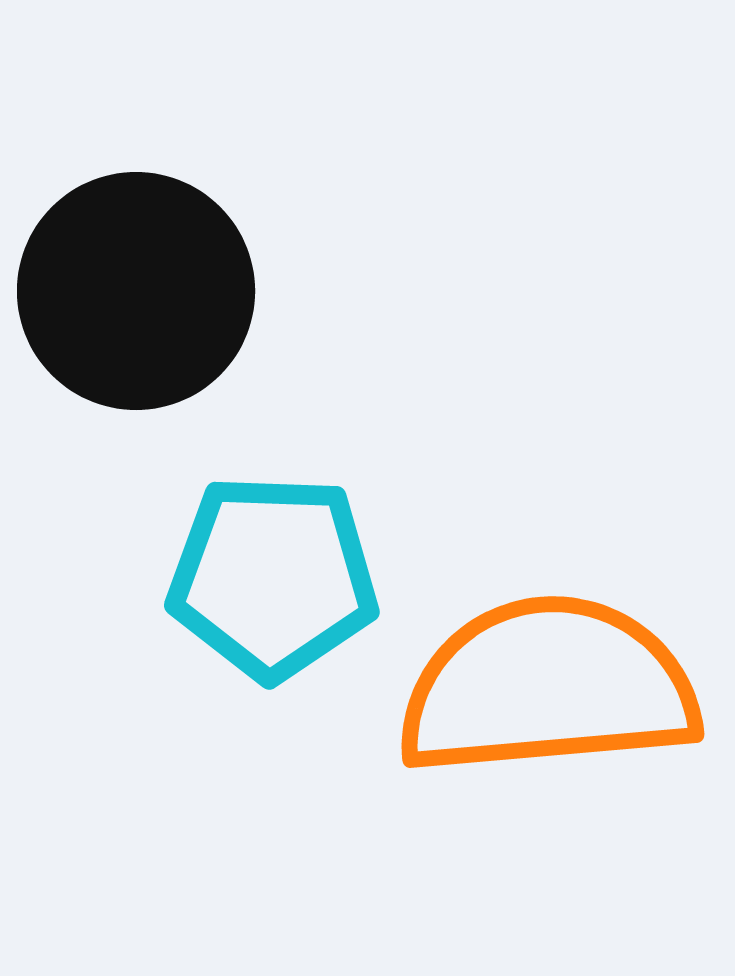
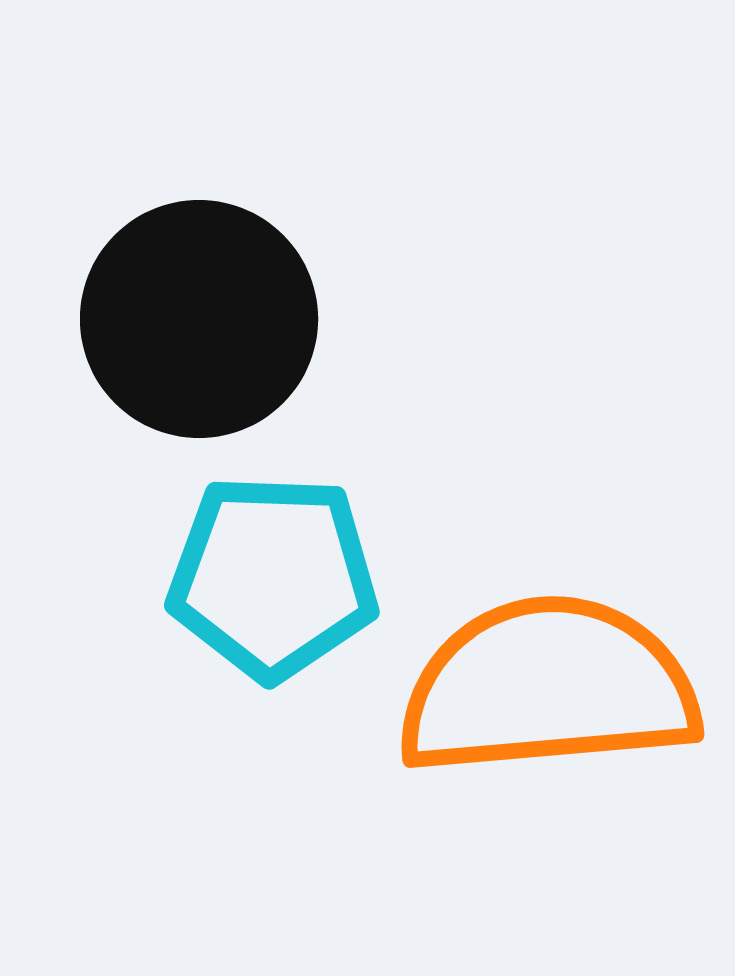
black circle: moved 63 px right, 28 px down
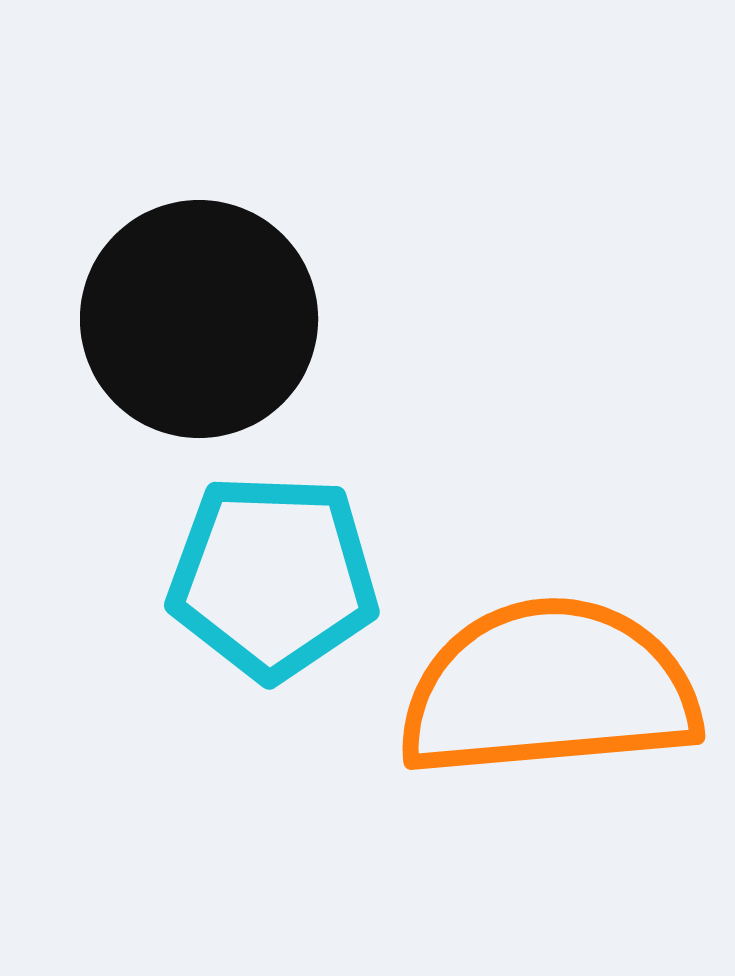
orange semicircle: moved 1 px right, 2 px down
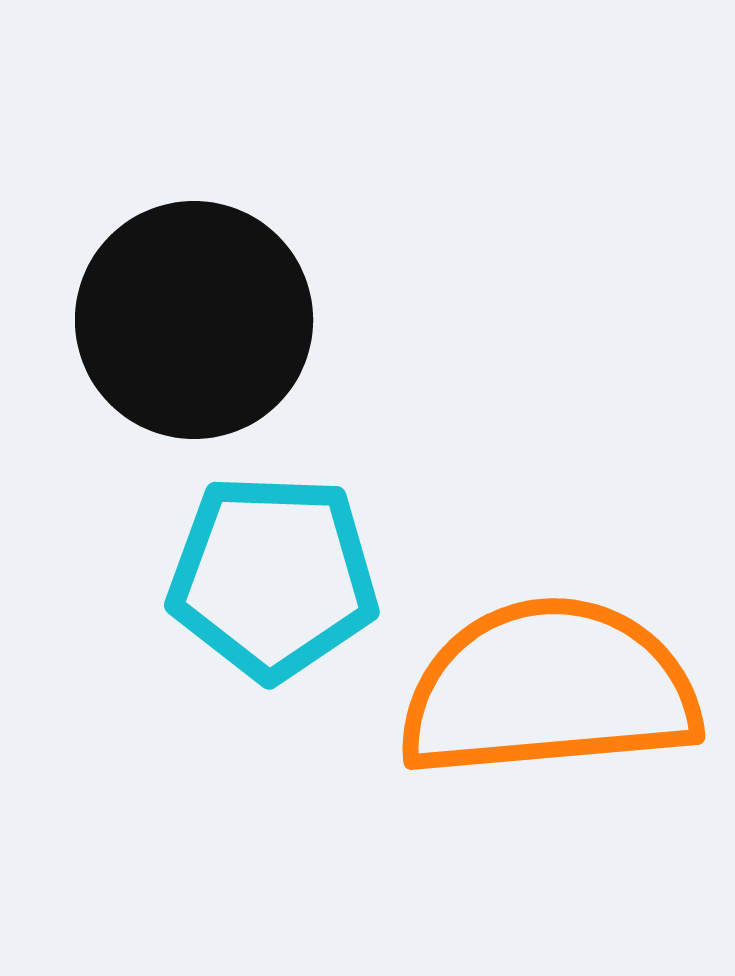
black circle: moved 5 px left, 1 px down
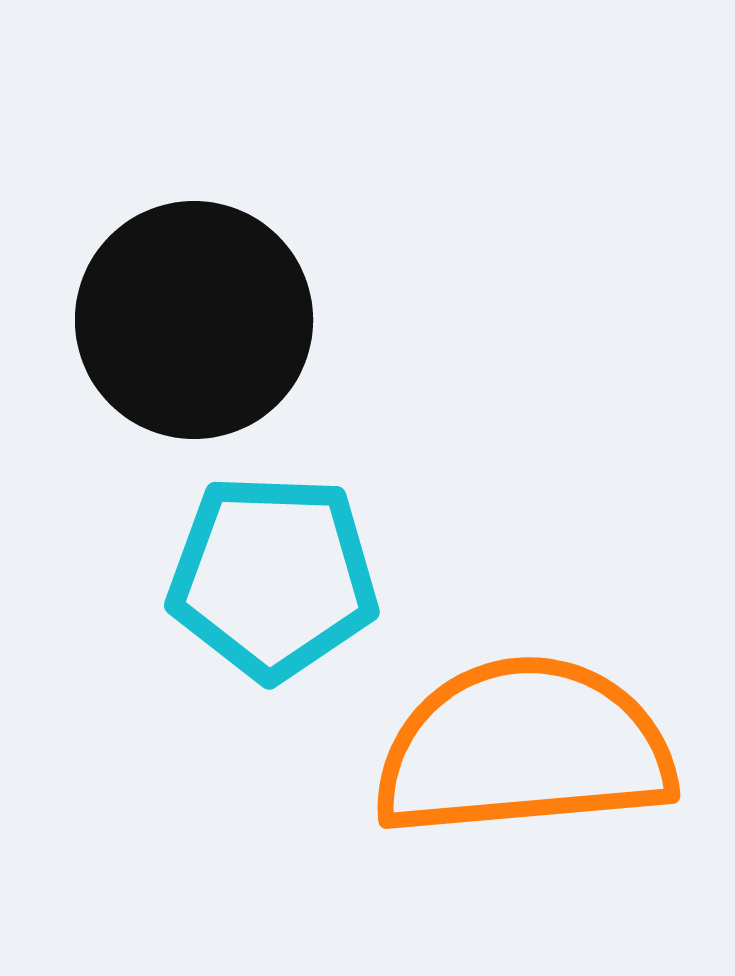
orange semicircle: moved 25 px left, 59 px down
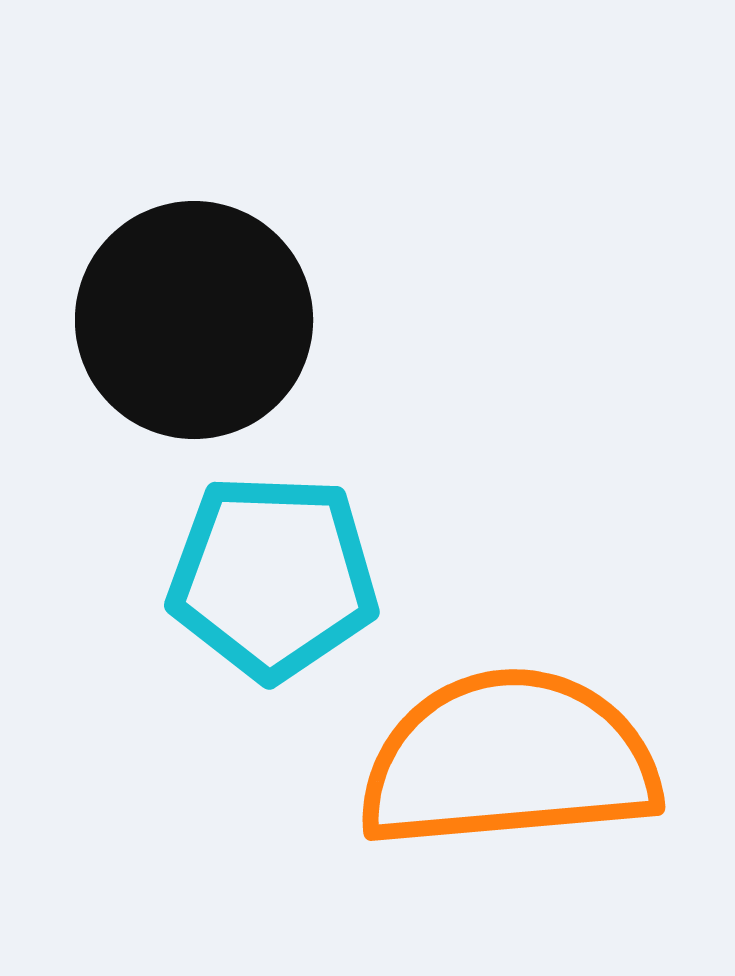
orange semicircle: moved 15 px left, 12 px down
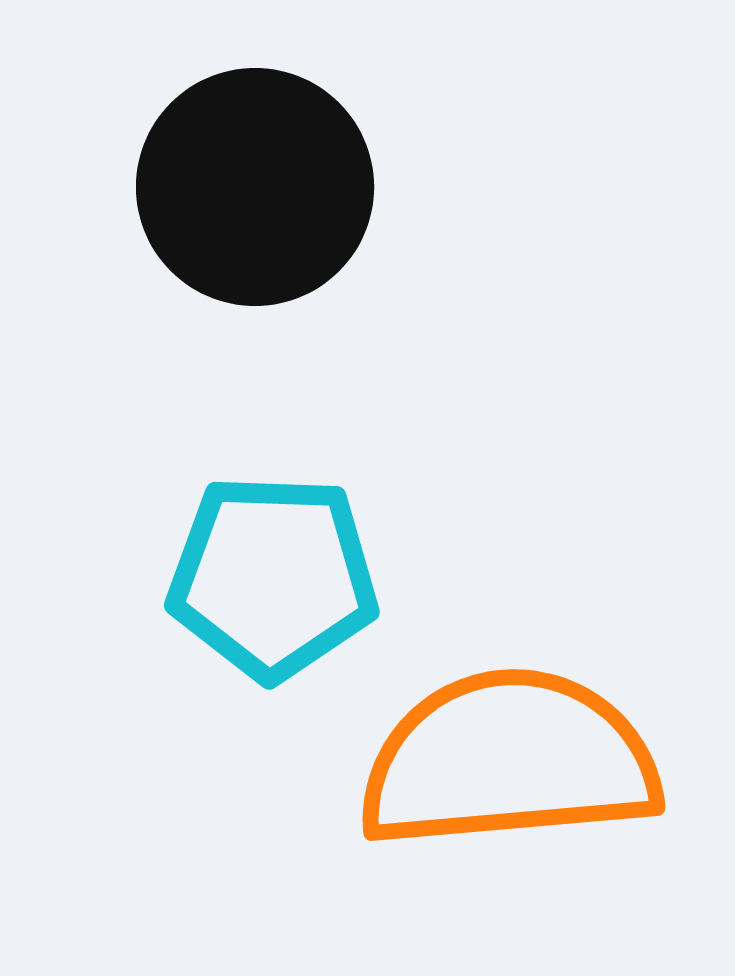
black circle: moved 61 px right, 133 px up
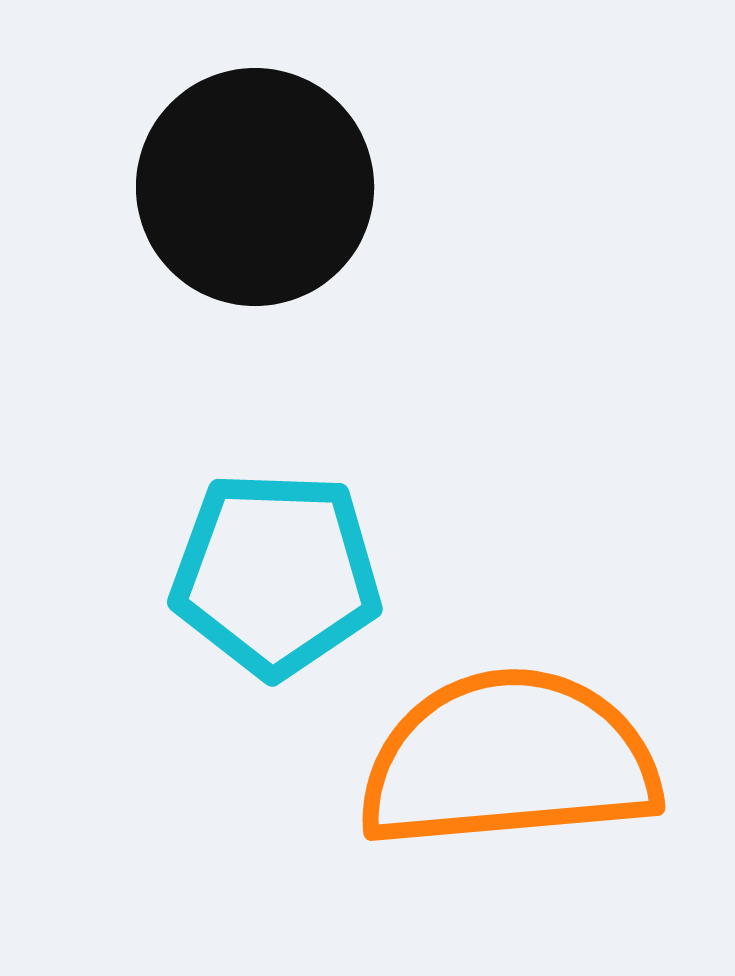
cyan pentagon: moved 3 px right, 3 px up
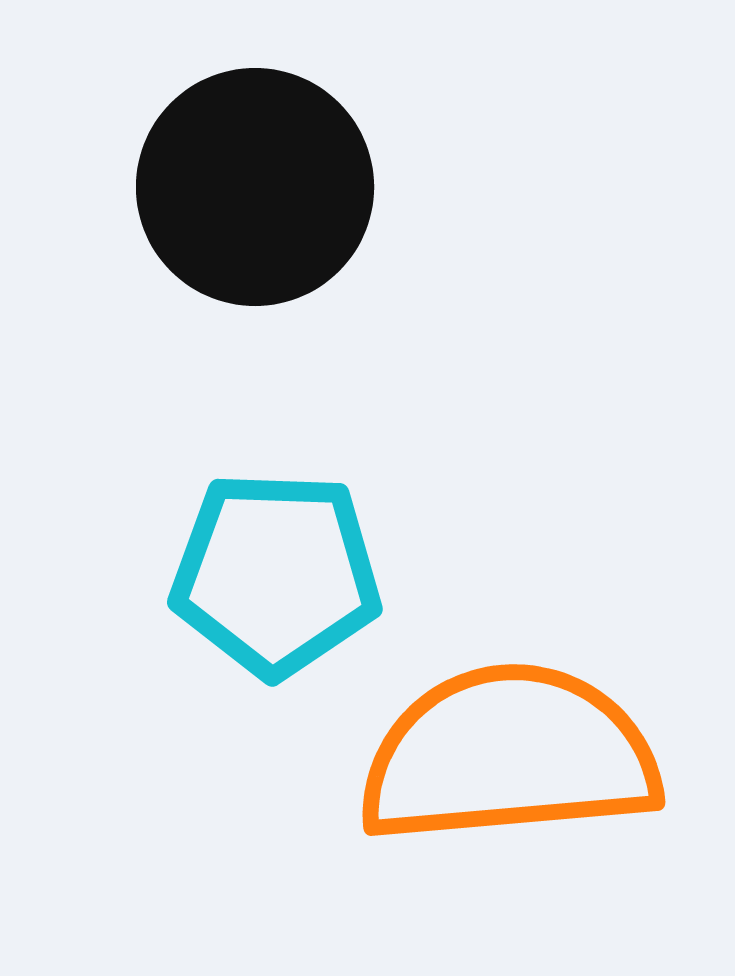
orange semicircle: moved 5 px up
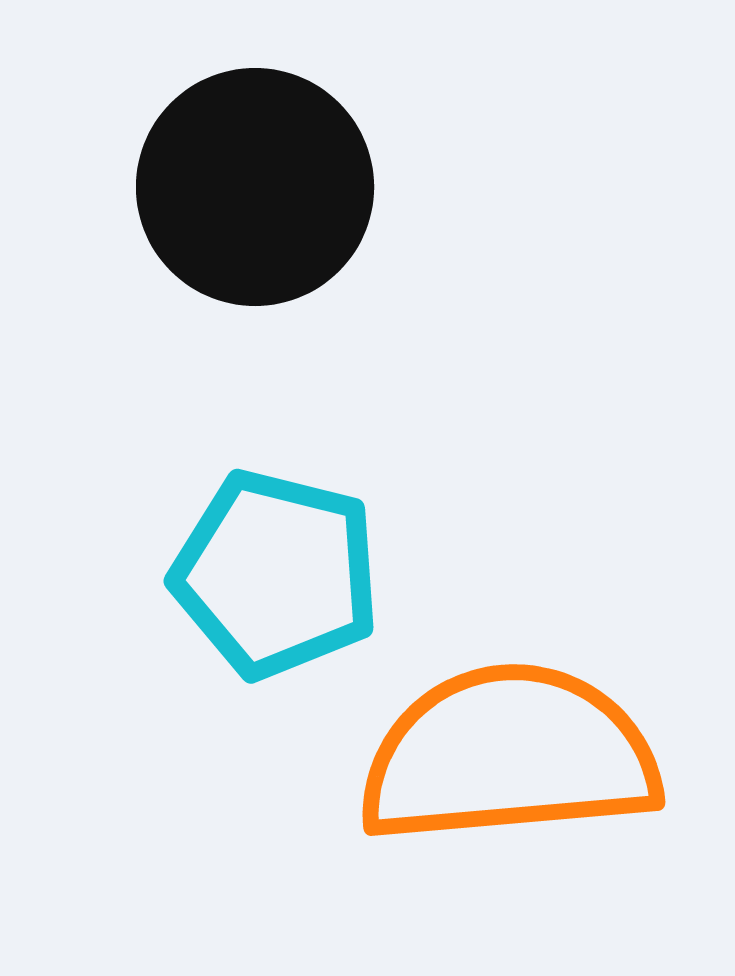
cyan pentagon: rotated 12 degrees clockwise
